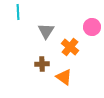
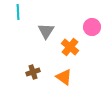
brown cross: moved 9 px left, 8 px down; rotated 16 degrees counterclockwise
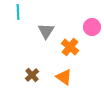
brown cross: moved 1 px left, 3 px down; rotated 24 degrees counterclockwise
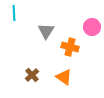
cyan line: moved 4 px left, 1 px down
orange cross: rotated 24 degrees counterclockwise
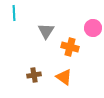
pink circle: moved 1 px right, 1 px down
brown cross: moved 2 px right; rotated 32 degrees clockwise
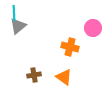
gray triangle: moved 28 px left, 5 px up; rotated 18 degrees clockwise
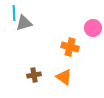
gray triangle: moved 6 px right, 3 px up; rotated 24 degrees clockwise
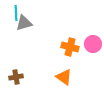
cyan line: moved 2 px right
pink circle: moved 16 px down
brown cross: moved 18 px left, 2 px down
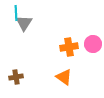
gray triangle: rotated 42 degrees counterclockwise
orange cross: moved 1 px left; rotated 24 degrees counterclockwise
